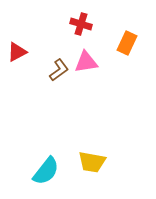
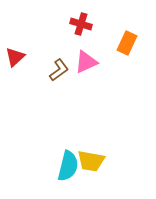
red triangle: moved 2 px left, 5 px down; rotated 15 degrees counterclockwise
pink triangle: rotated 15 degrees counterclockwise
yellow trapezoid: moved 1 px left, 1 px up
cyan semicircle: moved 22 px right, 5 px up; rotated 24 degrees counterclockwise
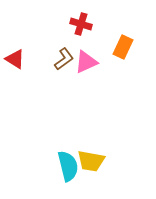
orange rectangle: moved 4 px left, 4 px down
red triangle: moved 2 px down; rotated 45 degrees counterclockwise
brown L-shape: moved 5 px right, 11 px up
cyan semicircle: rotated 28 degrees counterclockwise
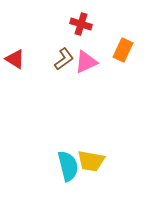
orange rectangle: moved 3 px down
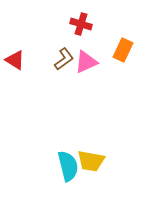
red triangle: moved 1 px down
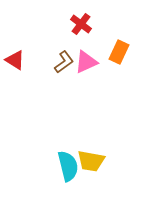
red cross: rotated 20 degrees clockwise
orange rectangle: moved 4 px left, 2 px down
brown L-shape: moved 3 px down
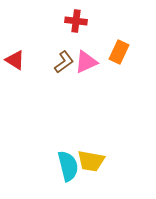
red cross: moved 5 px left, 3 px up; rotated 30 degrees counterclockwise
